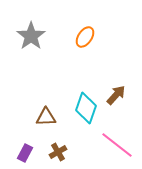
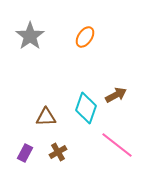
gray star: moved 1 px left
brown arrow: rotated 20 degrees clockwise
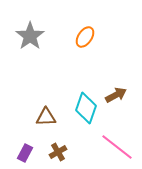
pink line: moved 2 px down
